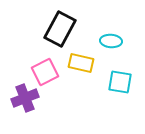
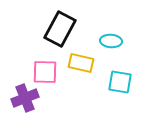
pink square: rotated 28 degrees clockwise
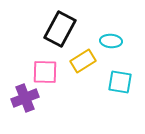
yellow rectangle: moved 2 px right, 2 px up; rotated 45 degrees counterclockwise
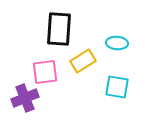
black rectangle: moved 1 px left; rotated 24 degrees counterclockwise
cyan ellipse: moved 6 px right, 2 px down
pink square: rotated 8 degrees counterclockwise
cyan square: moved 3 px left, 5 px down
